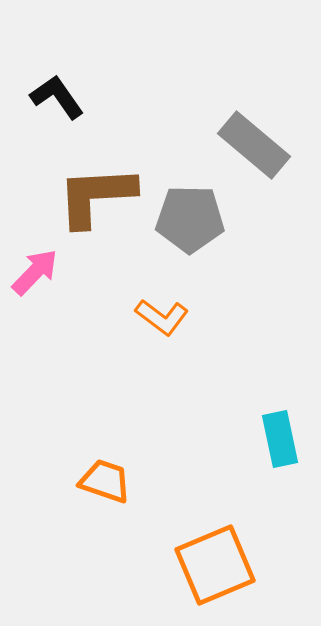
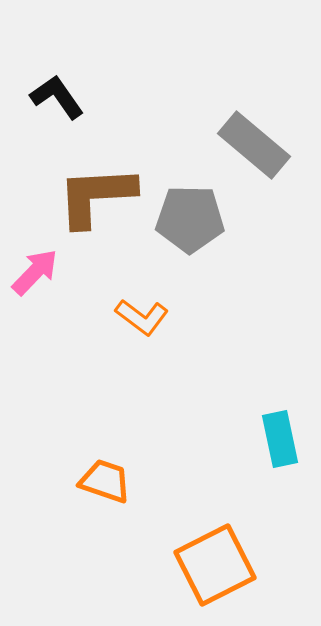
orange L-shape: moved 20 px left
orange square: rotated 4 degrees counterclockwise
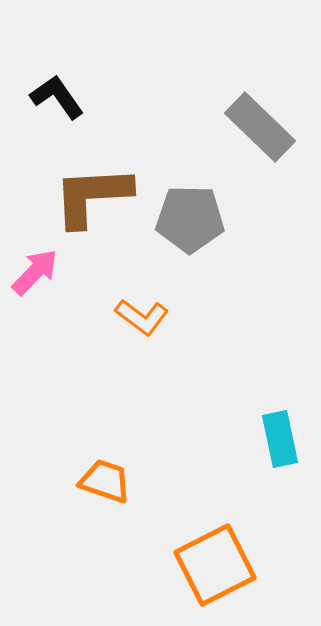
gray rectangle: moved 6 px right, 18 px up; rotated 4 degrees clockwise
brown L-shape: moved 4 px left
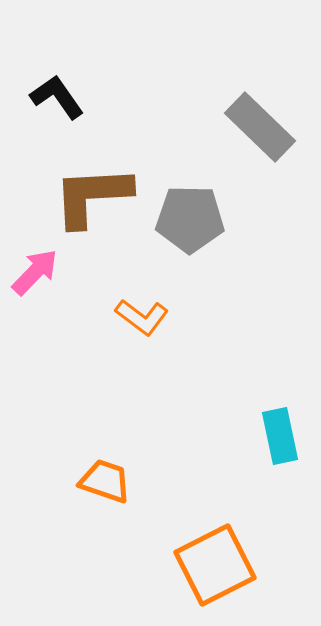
cyan rectangle: moved 3 px up
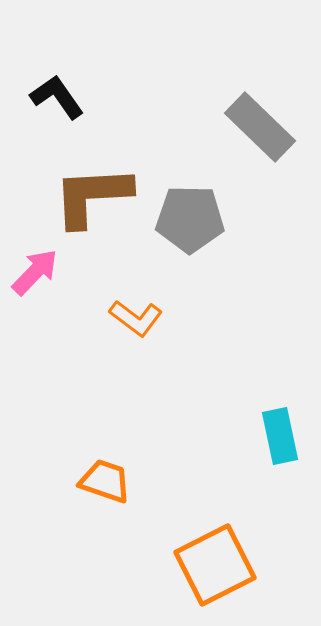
orange L-shape: moved 6 px left, 1 px down
